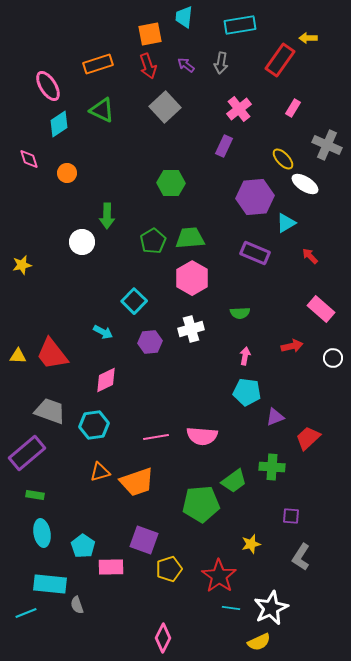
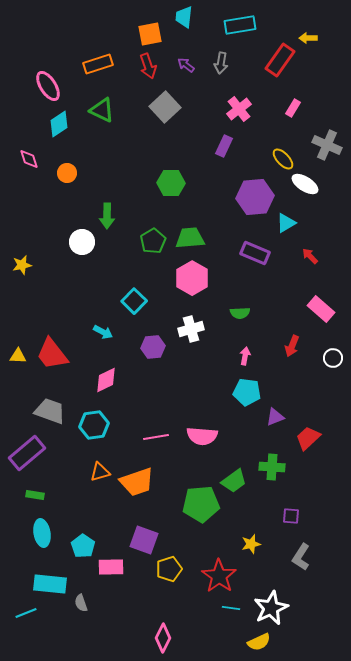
purple hexagon at (150, 342): moved 3 px right, 5 px down
red arrow at (292, 346): rotated 125 degrees clockwise
gray semicircle at (77, 605): moved 4 px right, 2 px up
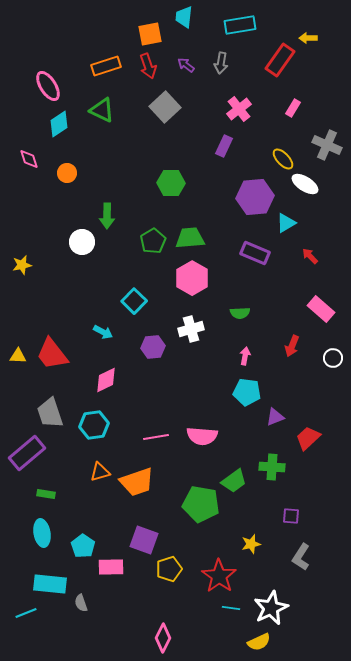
orange rectangle at (98, 64): moved 8 px right, 2 px down
gray trapezoid at (50, 411): moved 2 px down; rotated 128 degrees counterclockwise
green rectangle at (35, 495): moved 11 px right, 1 px up
green pentagon at (201, 504): rotated 15 degrees clockwise
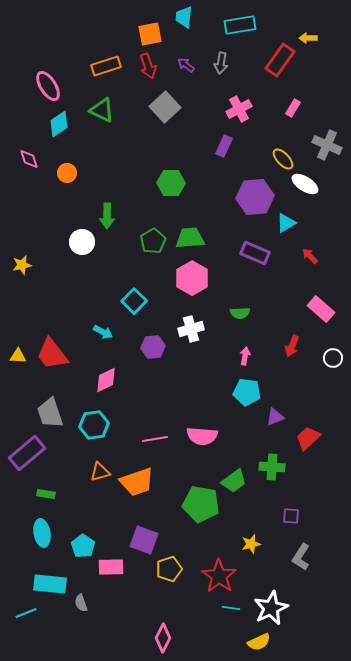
pink cross at (239, 109): rotated 10 degrees clockwise
pink line at (156, 437): moved 1 px left, 2 px down
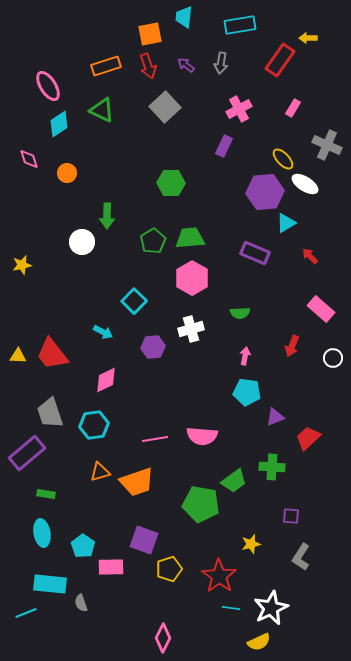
purple hexagon at (255, 197): moved 10 px right, 5 px up
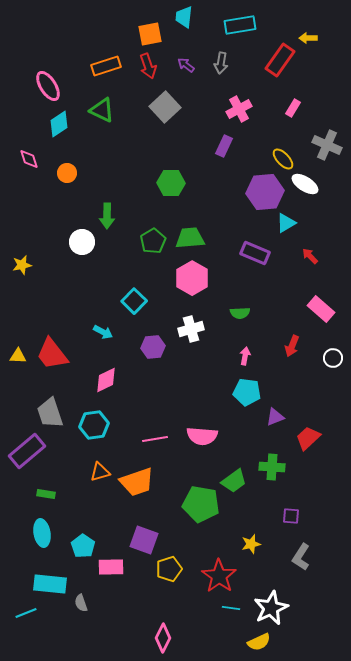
purple rectangle at (27, 453): moved 2 px up
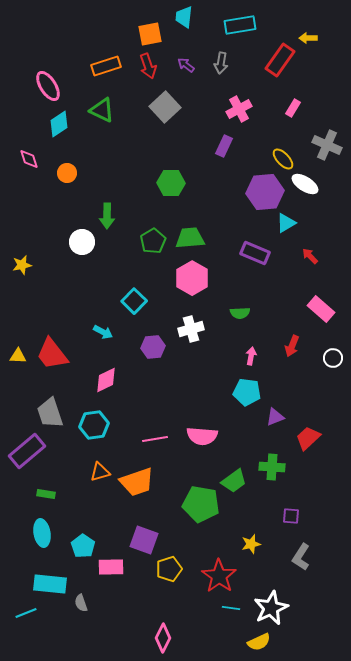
pink arrow at (245, 356): moved 6 px right
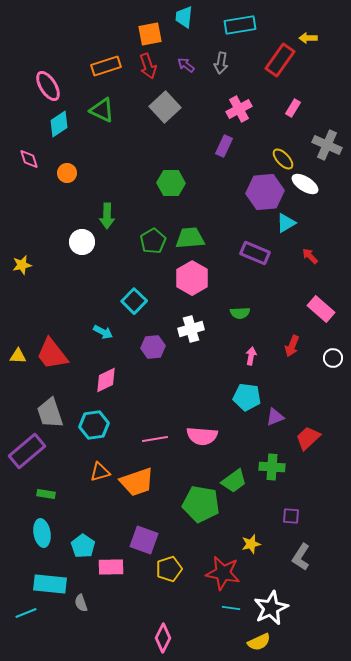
cyan pentagon at (247, 392): moved 5 px down
red star at (219, 576): moved 4 px right, 3 px up; rotated 24 degrees counterclockwise
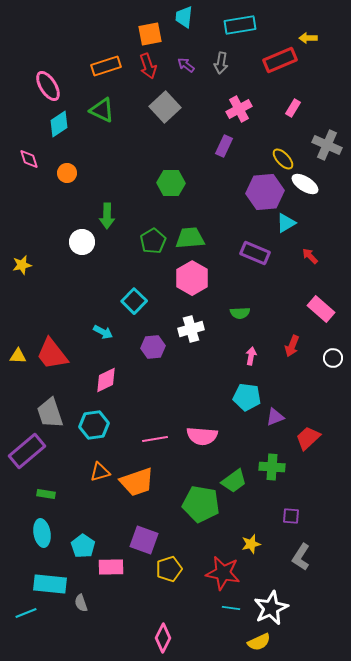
red rectangle at (280, 60): rotated 32 degrees clockwise
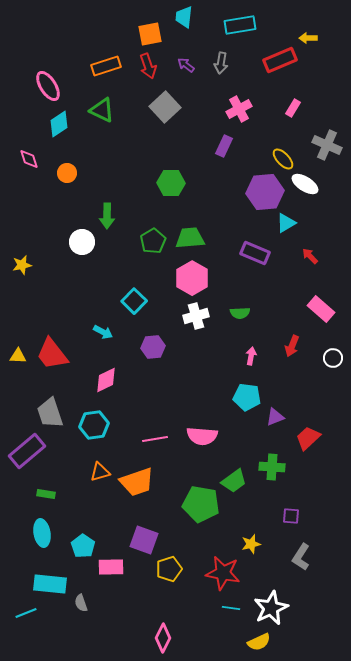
white cross at (191, 329): moved 5 px right, 13 px up
